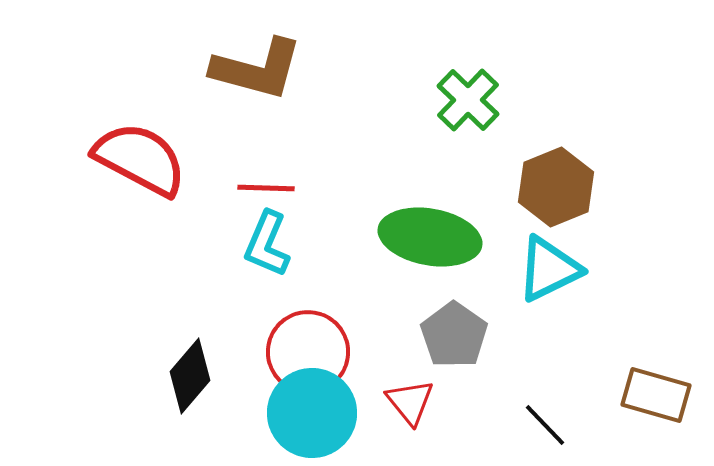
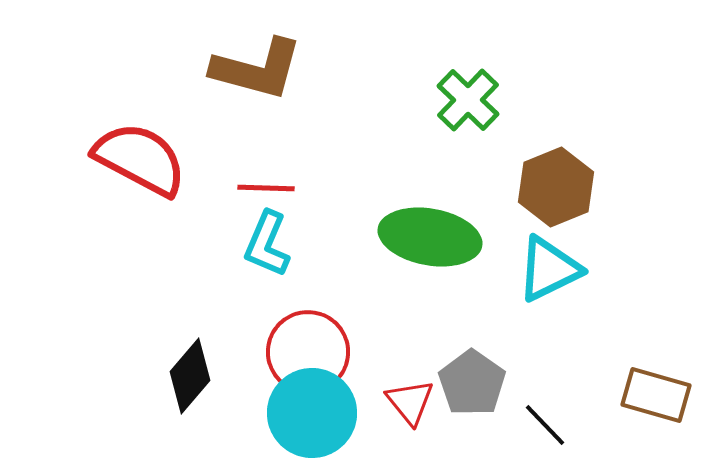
gray pentagon: moved 18 px right, 48 px down
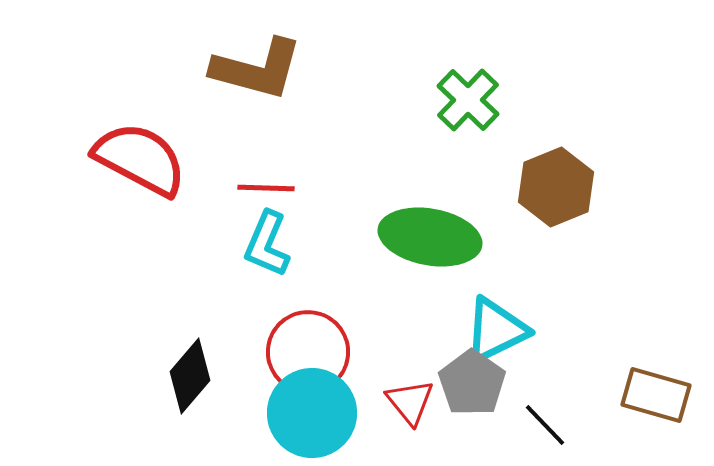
cyan triangle: moved 53 px left, 61 px down
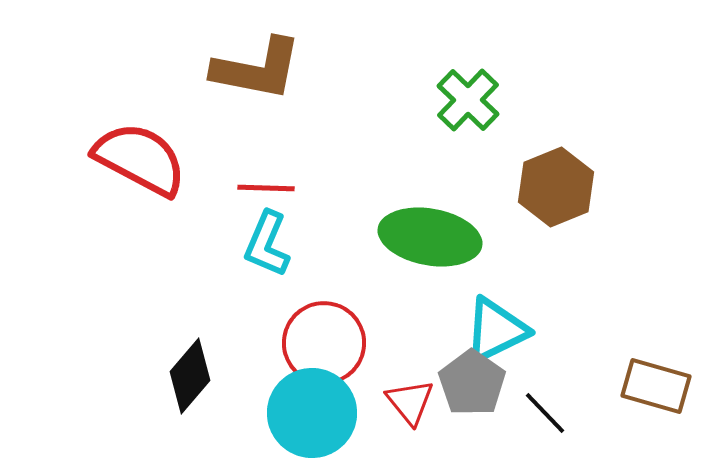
brown L-shape: rotated 4 degrees counterclockwise
red circle: moved 16 px right, 9 px up
brown rectangle: moved 9 px up
black line: moved 12 px up
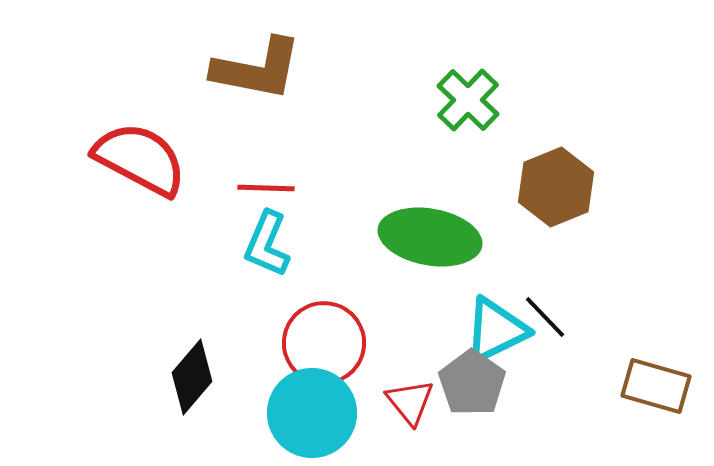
black diamond: moved 2 px right, 1 px down
black line: moved 96 px up
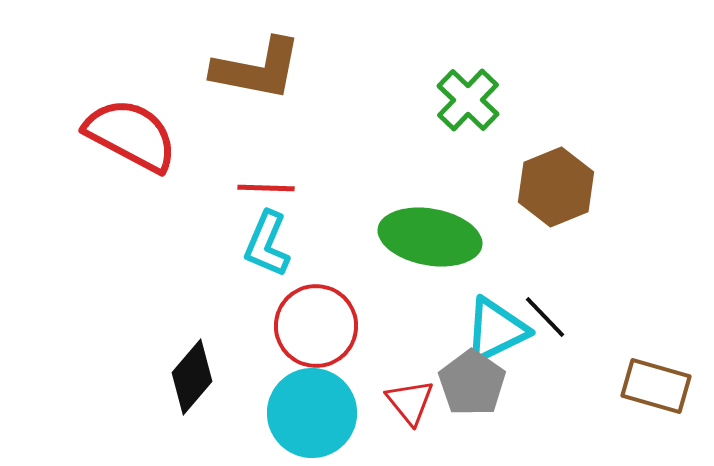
red semicircle: moved 9 px left, 24 px up
red circle: moved 8 px left, 17 px up
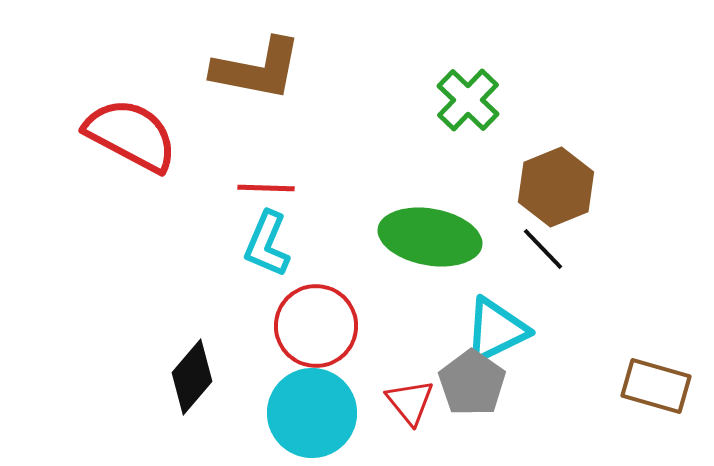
black line: moved 2 px left, 68 px up
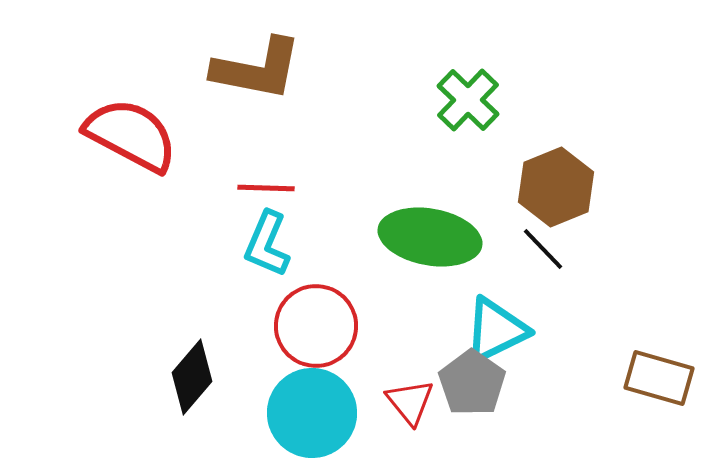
brown rectangle: moved 3 px right, 8 px up
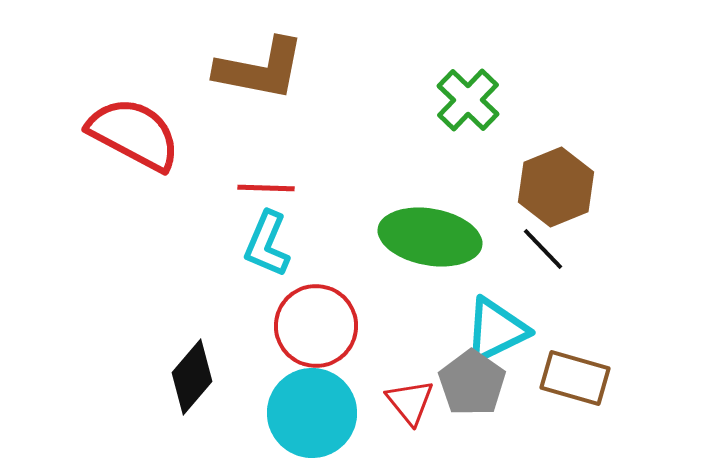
brown L-shape: moved 3 px right
red semicircle: moved 3 px right, 1 px up
brown rectangle: moved 84 px left
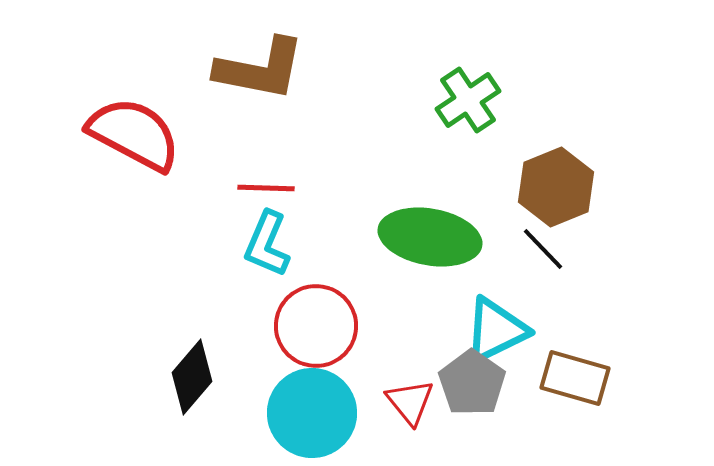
green cross: rotated 12 degrees clockwise
